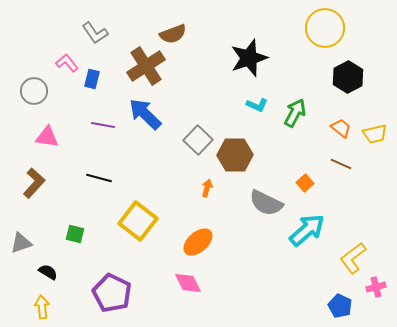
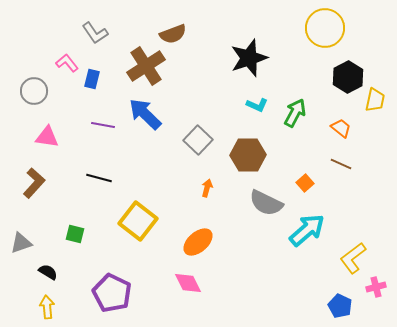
yellow trapezoid: moved 34 px up; rotated 65 degrees counterclockwise
brown hexagon: moved 13 px right
yellow arrow: moved 5 px right
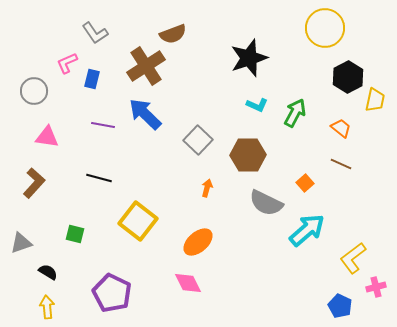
pink L-shape: rotated 75 degrees counterclockwise
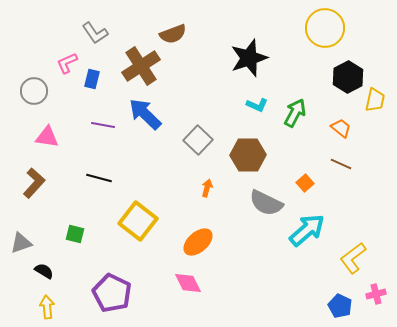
brown cross: moved 5 px left
black semicircle: moved 4 px left, 1 px up
pink cross: moved 7 px down
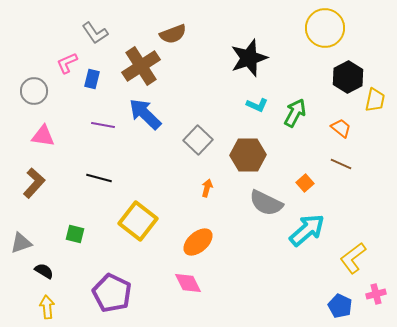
pink triangle: moved 4 px left, 1 px up
